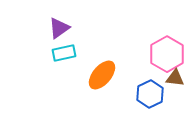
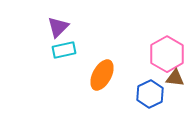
purple triangle: moved 1 px left, 1 px up; rotated 10 degrees counterclockwise
cyan rectangle: moved 3 px up
orange ellipse: rotated 12 degrees counterclockwise
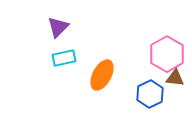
cyan rectangle: moved 8 px down
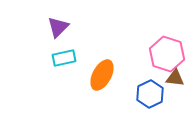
pink hexagon: rotated 12 degrees counterclockwise
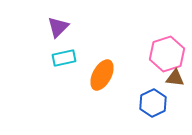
pink hexagon: rotated 24 degrees clockwise
blue hexagon: moved 3 px right, 9 px down
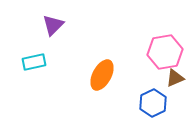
purple triangle: moved 5 px left, 2 px up
pink hexagon: moved 2 px left, 2 px up; rotated 8 degrees clockwise
cyan rectangle: moved 30 px left, 4 px down
brown triangle: rotated 30 degrees counterclockwise
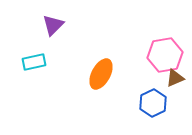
pink hexagon: moved 3 px down
orange ellipse: moved 1 px left, 1 px up
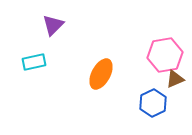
brown triangle: moved 1 px down
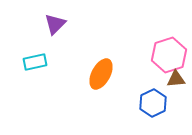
purple triangle: moved 2 px right, 1 px up
pink hexagon: moved 4 px right; rotated 8 degrees counterclockwise
cyan rectangle: moved 1 px right
brown triangle: moved 1 px right; rotated 18 degrees clockwise
